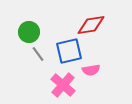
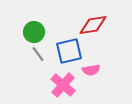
red diamond: moved 2 px right
green circle: moved 5 px right
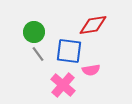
blue square: rotated 20 degrees clockwise
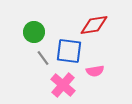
red diamond: moved 1 px right
gray line: moved 5 px right, 4 px down
pink semicircle: moved 4 px right, 1 px down
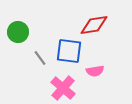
green circle: moved 16 px left
gray line: moved 3 px left
pink cross: moved 3 px down
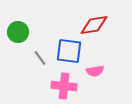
pink cross: moved 1 px right, 2 px up; rotated 35 degrees counterclockwise
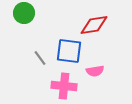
green circle: moved 6 px right, 19 px up
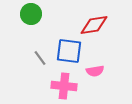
green circle: moved 7 px right, 1 px down
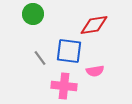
green circle: moved 2 px right
